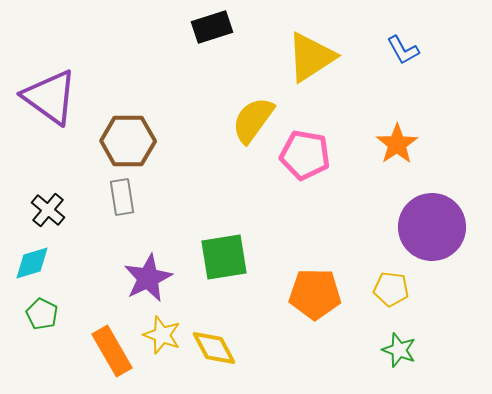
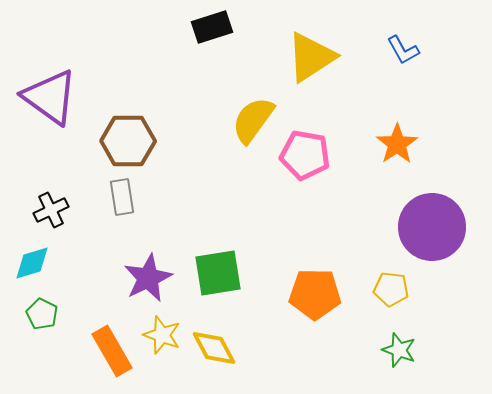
black cross: moved 3 px right; rotated 24 degrees clockwise
green square: moved 6 px left, 16 px down
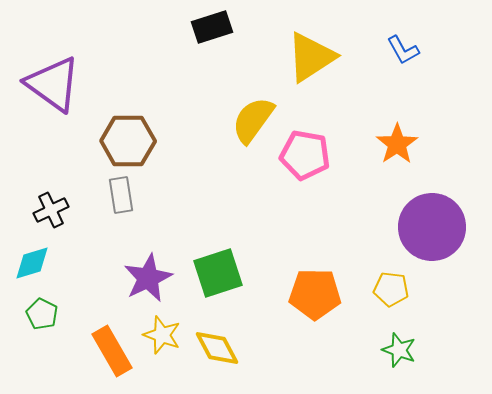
purple triangle: moved 3 px right, 13 px up
gray rectangle: moved 1 px left, 2 px up
green square: rotated 9 degrees counterclockwise
yellow diamond: moved 3 px right
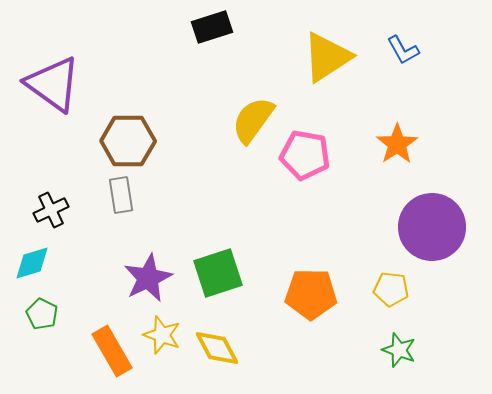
yellow triangle: moved 16 px right
orange pentagon: moved 4 px left
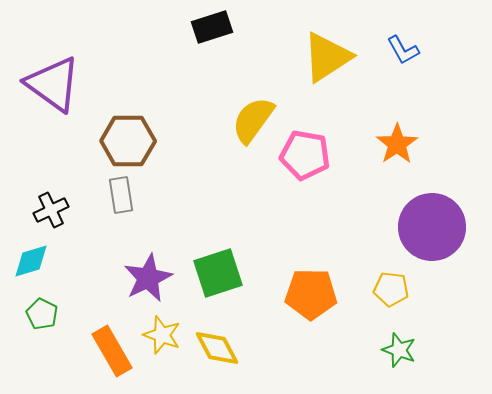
cyan diamond: moved 1 px left, 2 px up
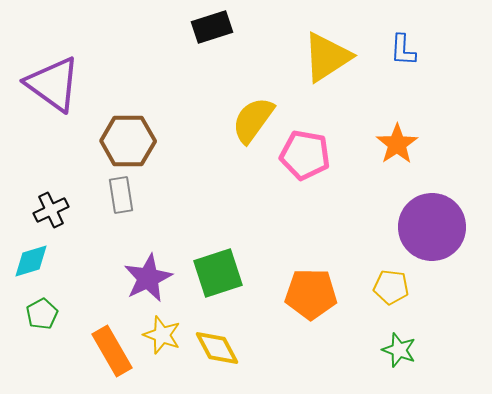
blue L-shape: rotated 32 degrees clockwise
yellow pentagon: moved 2 px up
green pentagon: rotated 16 degrees clockwise
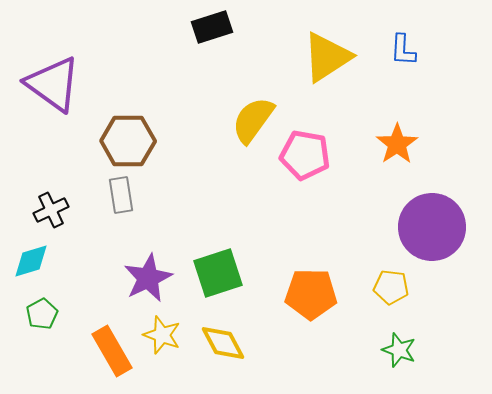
yellow diamond: moved 6 px right, 5 px up
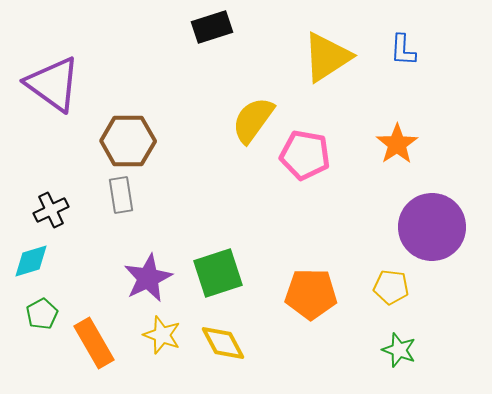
orange rectangle: moved 18 px left, 8 px up
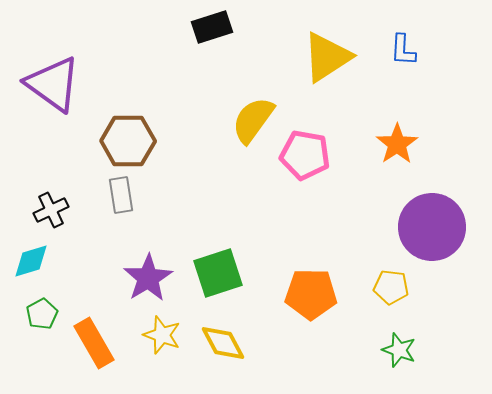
purple star: rotated 6 degrees counterclockwise
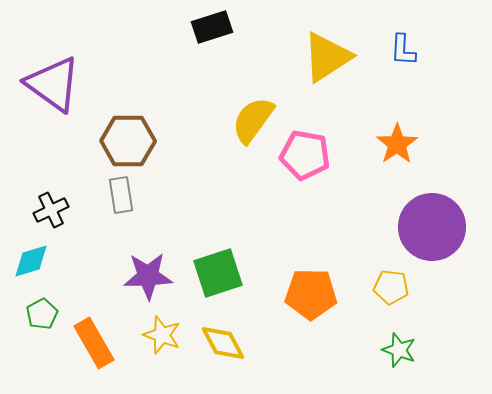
purple star: moved 2 px up; rotated 30 degrees clockwise
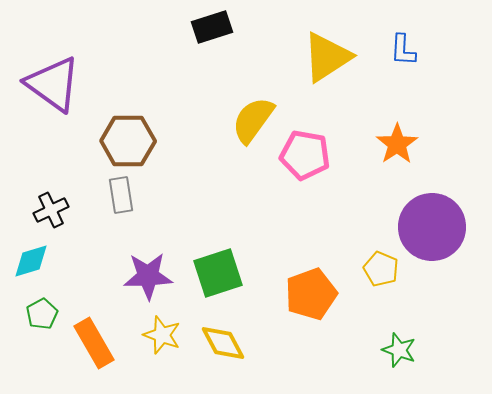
yellow pentagon: moved 10 px left, 18 px up; rotated 16 degrees clockwise
orange pentagon: rotated 21 degrees counterclockwise
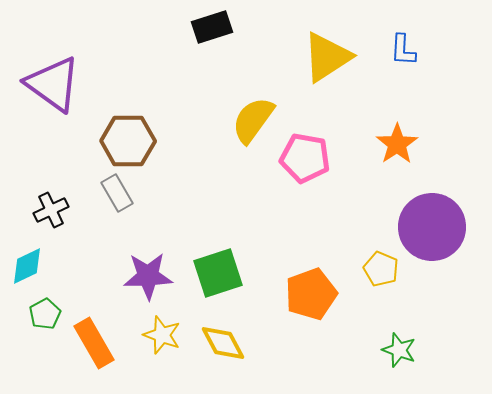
pink pentagon: moved 3 px down
gray rectangle: moved 4 px left, 2 px up; rotated 21 degrees counterclockwise
cyan diamond: moved 4 px left, 5 px down; rotated 9 degrees counterclockwise
green pentagon: moved 3 px right
